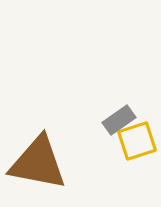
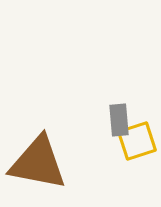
gray rectangle: rotated 60 degrees counterclockwise
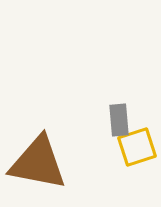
yellow square: moved 6 px down
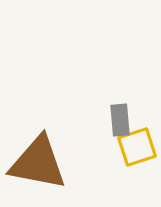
gray rectangle: moved 1 px right
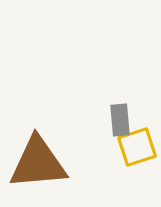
brown triangle: rotated 16 degrees counterclockwise
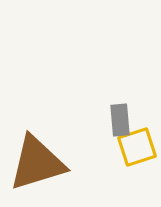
brown triangle: moved 1 px left; rotated 12 degrees counterclockwise
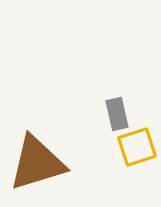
gray rectangle: moved 3 px left, 6 px up; rotated 8 degrees counterclockwise
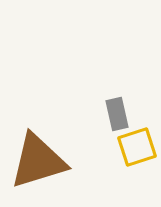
brown triangle: moved 1 px right, 2 px up
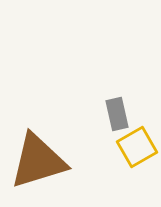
yellow square: rotated 12 degrees counterclockwise
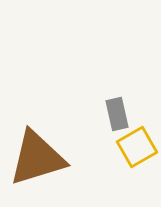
brown triangle: moved 1 px left, 3 px up
